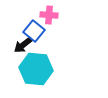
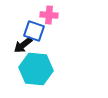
blue square: rotated 20 degrees counterclockwise
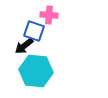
black arrow: moved 1 px right, 1 px down
cyan hexagon: moved 2 px down
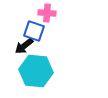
pink cross: moved 2 px left, 2 px up
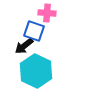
cyan hexagon: rotated 20 degrees clockwise
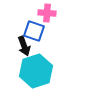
black arrow: rotated 72 degrees counterclockwise
cyan hexagon: rotated 16 degrees clockwise
